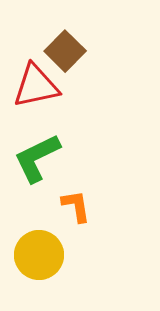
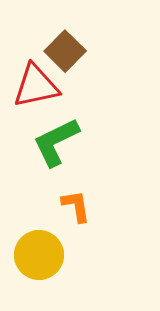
green L-shape: moved 19 px right, 16 px up
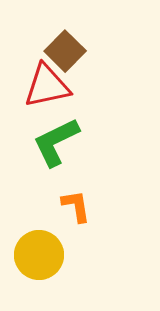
red triangle: moved 11 px right
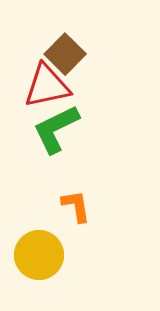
brown square: moved 3 px down
green L-shape: moved 13 px up
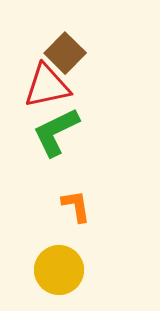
brown square: moved 1 px up
green L-shape: moved 3 px down
yellow circle: moved 20 px right, 15 px down
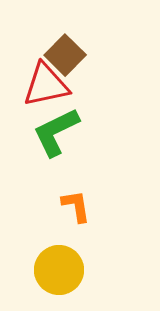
brown square: moved 2 px down
red triangle: moved 1 px left, 1 px up
